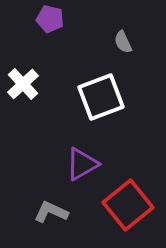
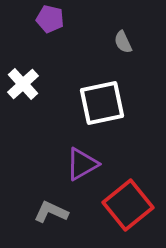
white square: moved 1 px right, 6 px down; rotated 9 degrees clockwise
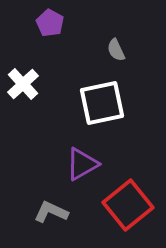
purple pentagon: moved 4 px down; rotated 16 degrees clockwise
gray semicircle: moved 7 px left, 8 px down
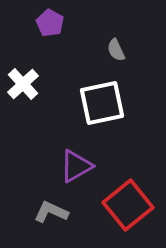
purple triangle: moved 6 px left, 2 px down
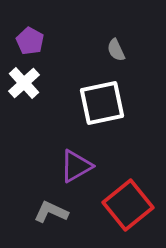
purple pentagon: moved 20 px left, 18 px down
white cross: moved 1 px right, 1 px up
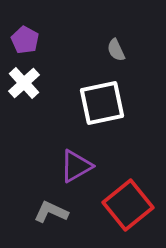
purple pentagon: moved 5 px left, 1 px up
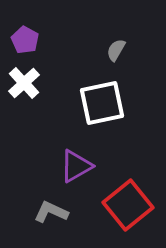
gray semicircle: rotated 55 degrees clockwise
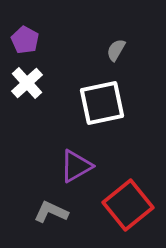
white cross: moved 3 px right
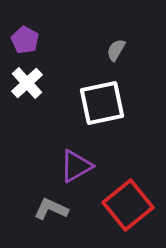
gray L-shape: moved 3 px up
